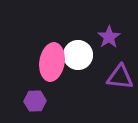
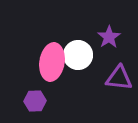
purple triangle: moved 1 px left, 1 px down
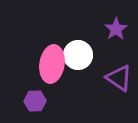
purple star: moved 7 px right, 8 px up
pink ellipse: moved 2 px down
purple triangle: rotated 28 degrees clockwise
